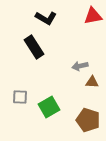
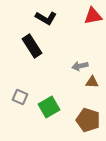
black rectangle: moved 2 px left, 1 px up
gray square: rotated 21 degrees clockwise
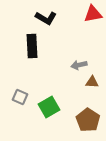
red triangle: moved 2 px up
black rectangle: rotated 30 degrees clockwise
gray arrow: moved 1 px left, 1 px up
brown pentagon: rotated 15 degrees clockwise
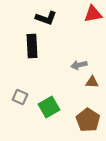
black L-shape: rotated 10 degrees counterclockwise
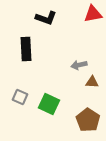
black rectangle: moved 6 px left, 3 px down
green square: moved 3 px up; rotated 35 degrees counterclockwise
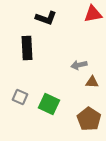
black rectangle: moved 1 px right, 1 px up
brown pentagon: moved 1 px right, 1 px up
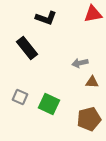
black rectangle: rotated 35 degrees counterclockwise
gray arrow: moved 1 px right, 2 px up
brown pentagon: rotated 25 degrees clockwise
